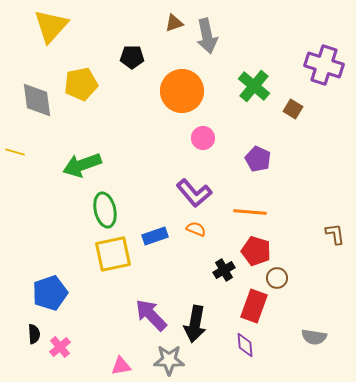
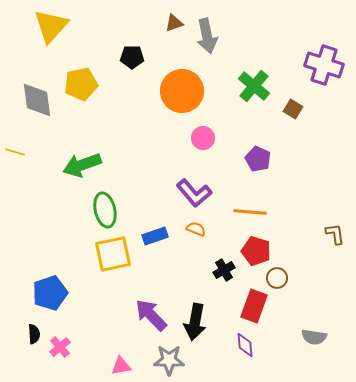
black arrow: moved 2 px up
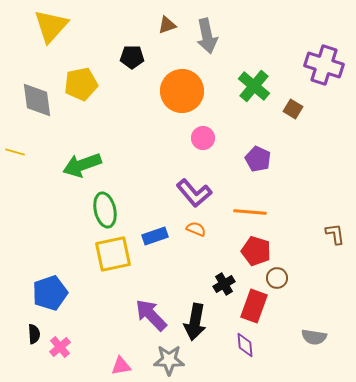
brown triangle: moved 7 px left, 2 px down
black cross: moved 14 px down
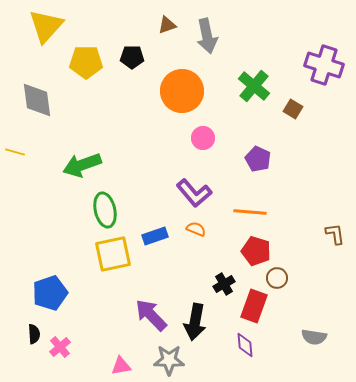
yellow triangle: moved 5 px left
yellow pentagon: moved 5 px right, 22 px up; rotated 12 degrees clockwise
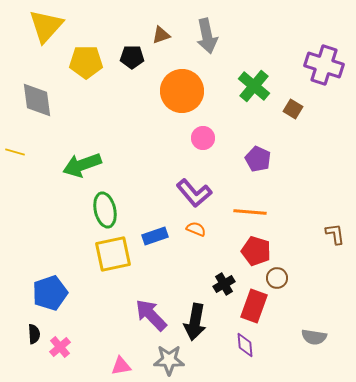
brown triangle: moved 6 px left, 10 px down
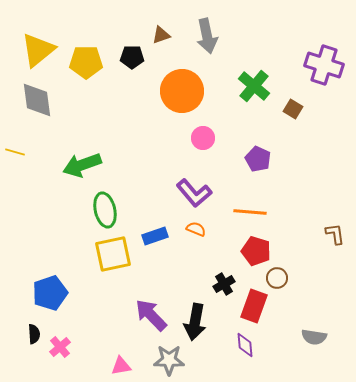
yellow triangle: moved 8 px left, 24 px down; rotated 9 degrees clockwise
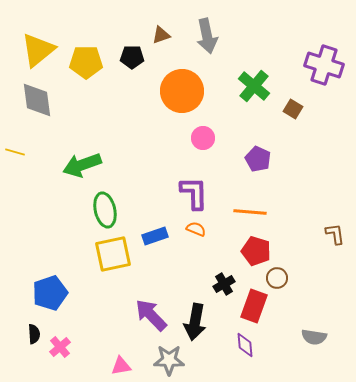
purple L-shape: rotated 141 degrees counterclockwise
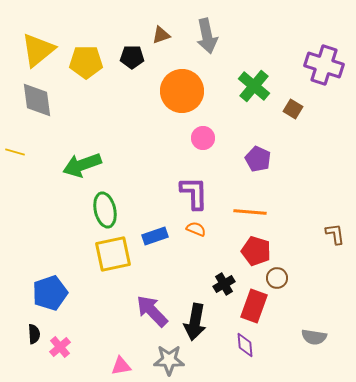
purple arrow: moved 1 px right, 4 px up
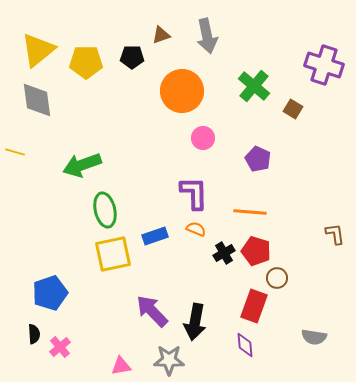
black cross: moved 31 px up
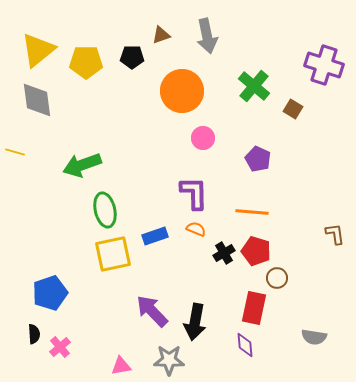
orange line: moved 2 px right
red rectangle: moved 2 px down; rotated 8 degrees counterclockwise
